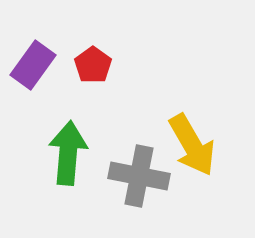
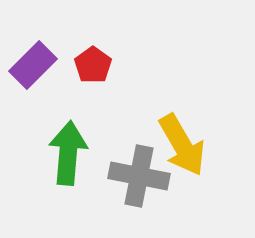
purple rectangle: rotated 9 degrees clockwise
yellow arrow: moved 10 px left
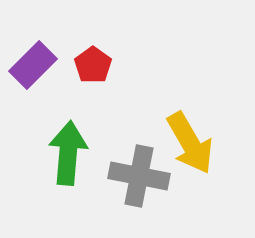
yellow arrow: moved 8 px right, 2 px up
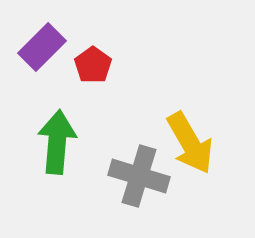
purple rectangle: moved 9 px right, 18 px up
green arrow: moved 11 px left, 11 px up
gray cross: rotated 6 degrees clockwise
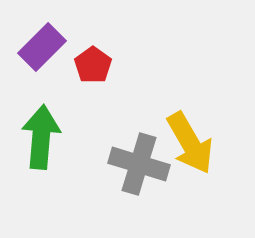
green arrow: moved 16 px left, 5 px up
gray cross: moved 12 px up
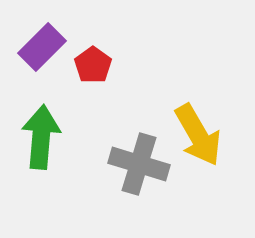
yellow arrow: moved 8 px right, 8 px up
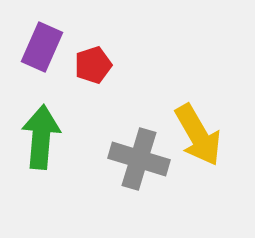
purple rectangle: rotated 21 degrees counterclockwise
red pentagon: rotated 18 degrees clockwise
gray cross: moved 5 px up
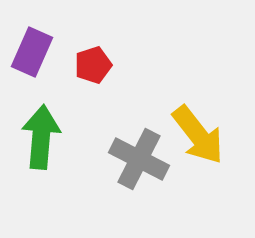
purple rectangle: moved 10 px left, 5 px down
yellow arrow: rotated 8 degrees counterclockwise
gray cross: rotated 10 degrees clockwise
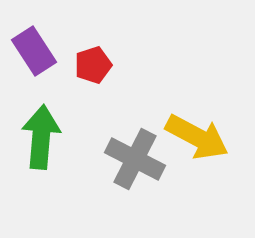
purple rectangle: moved 2 px right, 1 px up; rotated 57 degrees counterclockwise
yellow arrow: moved 1 px left, 2 px down; rotated 24 degrees counterclockwise
gray cross: moved 4 px left
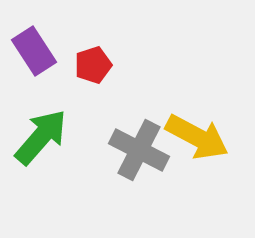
green arrow: rotated 36 degrees clockwise
gray cross: moved 4 px right, 9 px up
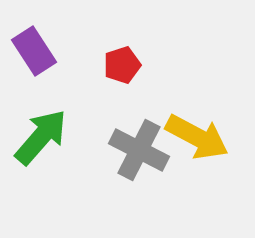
red pentagon: moved 29 px right
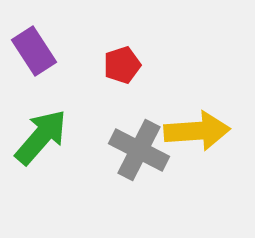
yellow arrow: moved 6 px up; rotated 32 degrees counterclockwise
